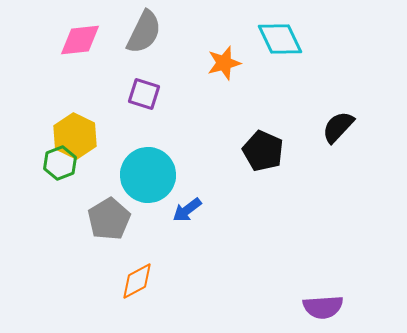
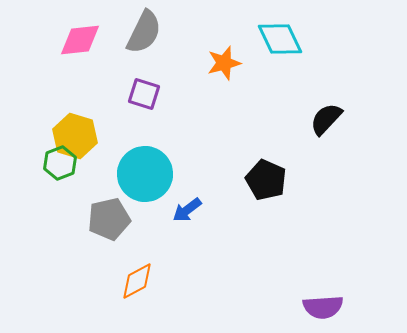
black semicircle: moved 12 px left, 8 px up
yellow hexagon: rotated 9 degrees counterclockwise
black pentagon: moved 3 px right, 29 px down
cyan circle: moved 3 px left, 1 px up
gray pentagon: rotated 18 degrees clockwise
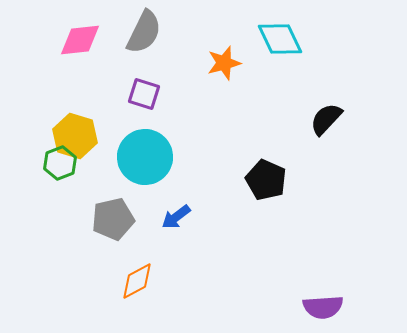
cyan circle: moved 17 px up
blue arrow: moved 11 px left, 7 px down
gray pentagon: moved 4 px right
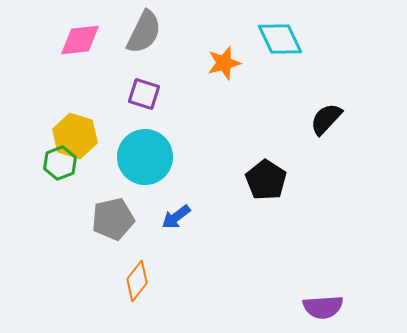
black pentagon: rotated 9 degrees clockwise
orange diamond: rotated 24 degrees counterclockwise
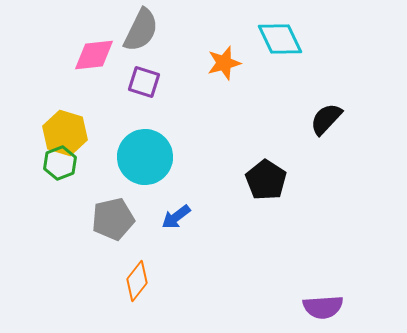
gray semicircle: moved 3 px left, 2 px up
pink diamond: moved 14 px right, 15 px down
purple square: moved 12 px up
yellow hexagon: moved 10 px left, 3 px up
